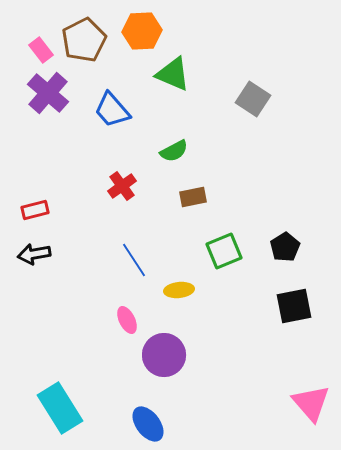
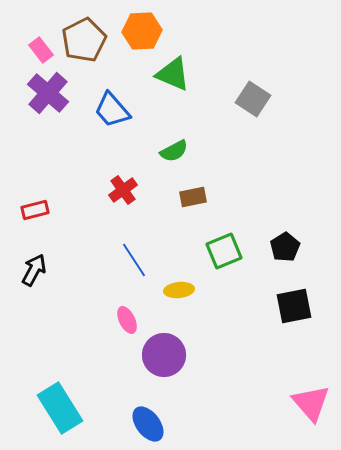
red cross: moved 1 px right, 4 px down
black arrow: moved 16 px down; rotated 128 degrees clockwise
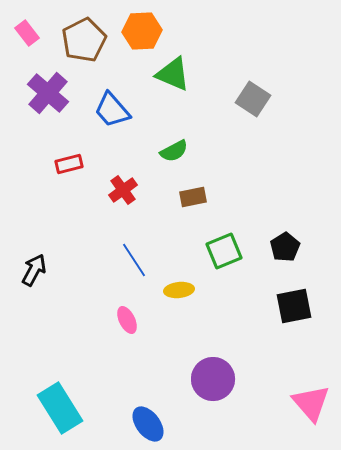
pink rectangle: moved 14 px left, 17 px up
red rectangle: moved 34 px right, 46 px up
purple circle: moved 49 px right, 24 px down
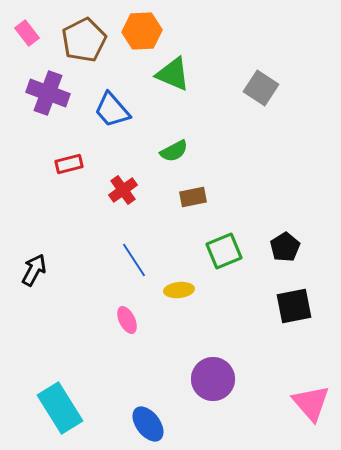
purple cross: rotated 21 degrees counterclockwise
gray square: moved 8 px right, 11 px up
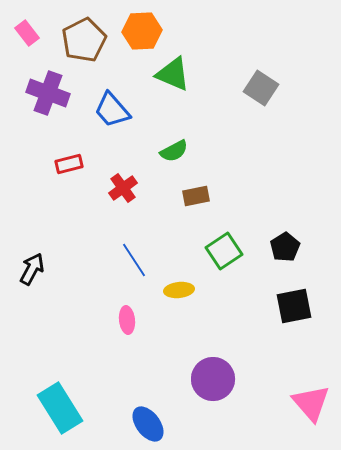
red cross: moved 2 px up
brown rectangle: moved 3 px right, 1 px up
green square: rotated 12 degrees counterclockwise
black arrow: moved 2 px left, 1 px up
pink ellipse: rotated 20 degrees clockwise
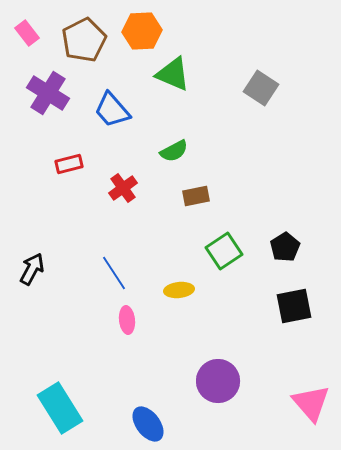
purple cross: rotated 12 degrees clockwise
blue line: moved 20 px left, 13 px down
purple circle: moved 5 px right, 2 px down
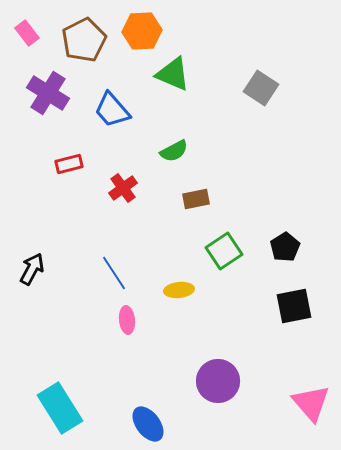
brown rectangle: moved 3 px down
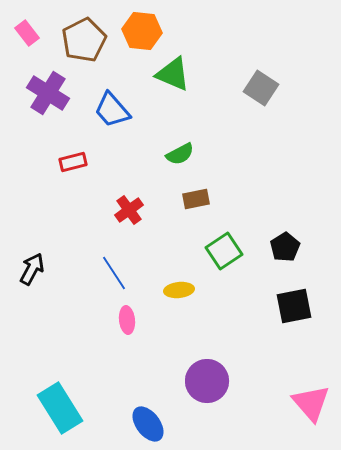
orange hexagon: rotated 9 degrees clockwise
green semicircle: moved 6 px right, 3 px down
red rectangle: moved 4 px right, 2 px up
red cross: moved 6 px right, 22 px down
purple circle: moved 11 px left
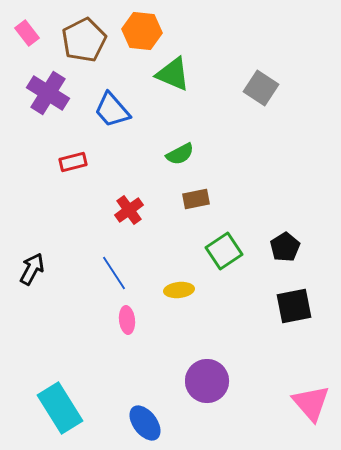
blue ellipse: moved 3 px left, 1 px up
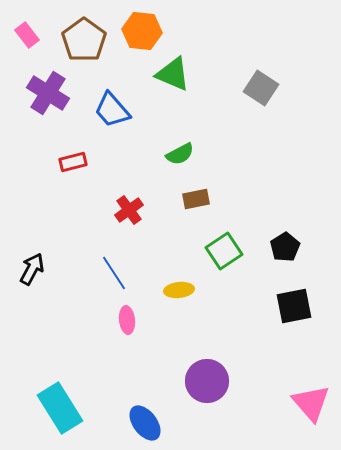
pink rectangle: moved 2 px down
brown pentagon: rotated 9 degrees counterclockwise
